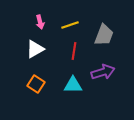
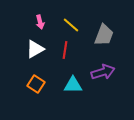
yellow line: moved 1 px right; rotated 60 degrees clockwise
red line: moved 9 px left, 1 px up
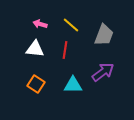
pink arrow: moved 2 px down; rotated 120 degrees clockwise
white triangle: rotated 36 degrees clockwise
purple arrow: rotated 20 degrees counterclockwise
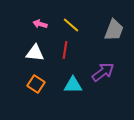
gray trapezoid: moved 10 px right, 5 px up
white triangle: moved 4 px down
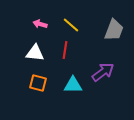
orange square: moved 2 px right, 1 px up; rotated 18 degrees counterclockwise
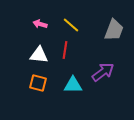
white triangle: moved 4 px right, 2 px down
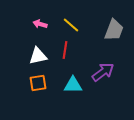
white triangle: moved 1 px left, 1 px down; rotated 18 degrees counterclockwise
orange square: rotated 24 degrees counterclockwise
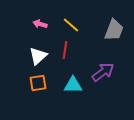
white triangle: rotated 30 degrees counterclockwise
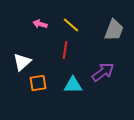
white triangle: moved 16 px left, 6 px down
